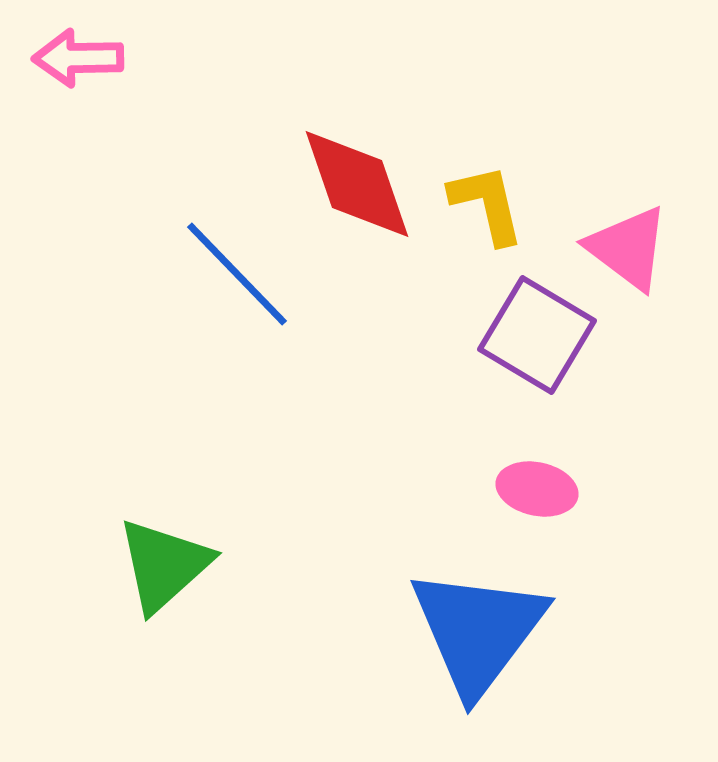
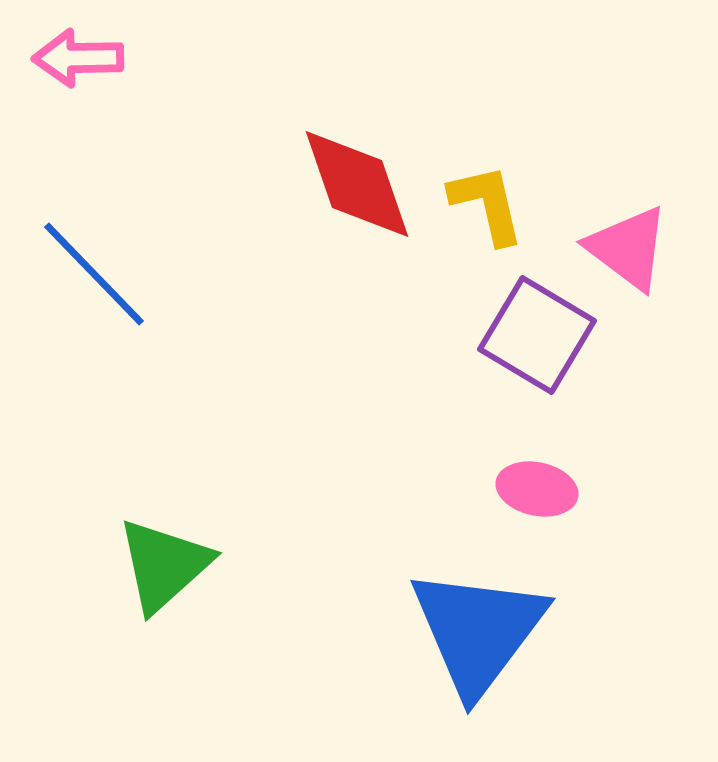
blue line: moved 143 px left
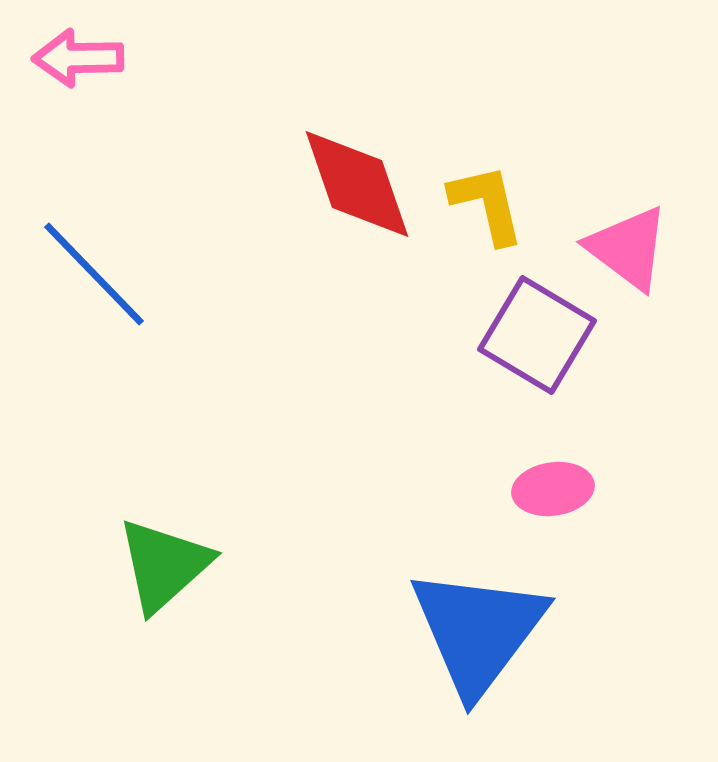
pink ellipse: moved 16 px right; rotated 20 degrees counterclockwise
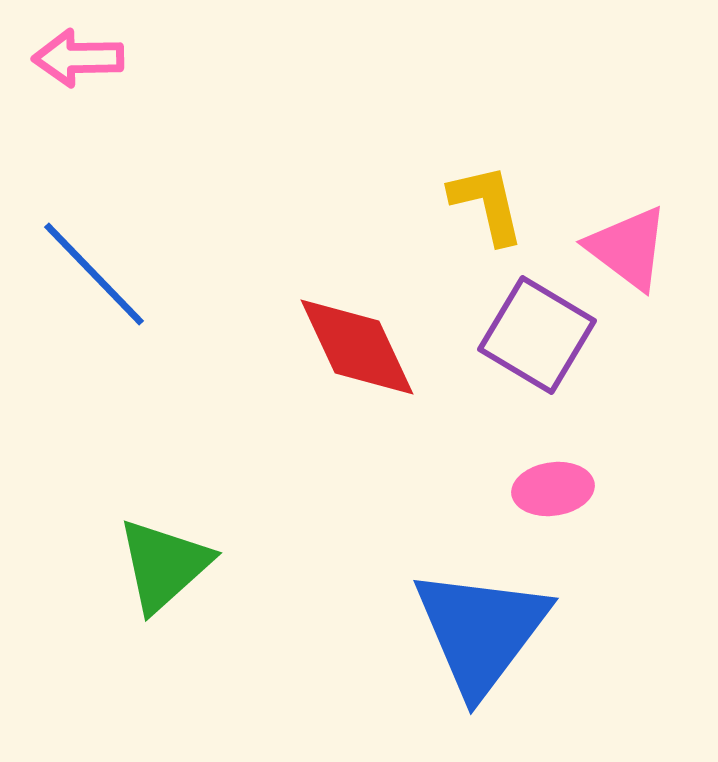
red diamond: moved 163 px down; rotated 6 degrees counterclockwise
blue triangle: moved 3 px right
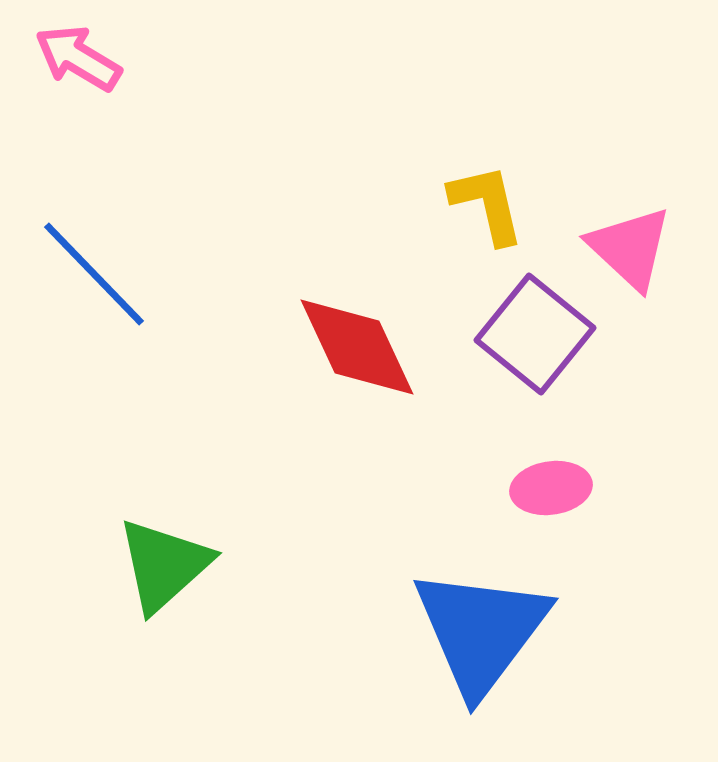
pink arrow: rotated 32 degrees clockwise
pink triangle: moved 2 px right; rotated 6 degrees clockwise
purple square: moved 2 px left, 1 px up; rotated 8 degrees clockwise
pink ellipse: moved 2 px left, 1 px up
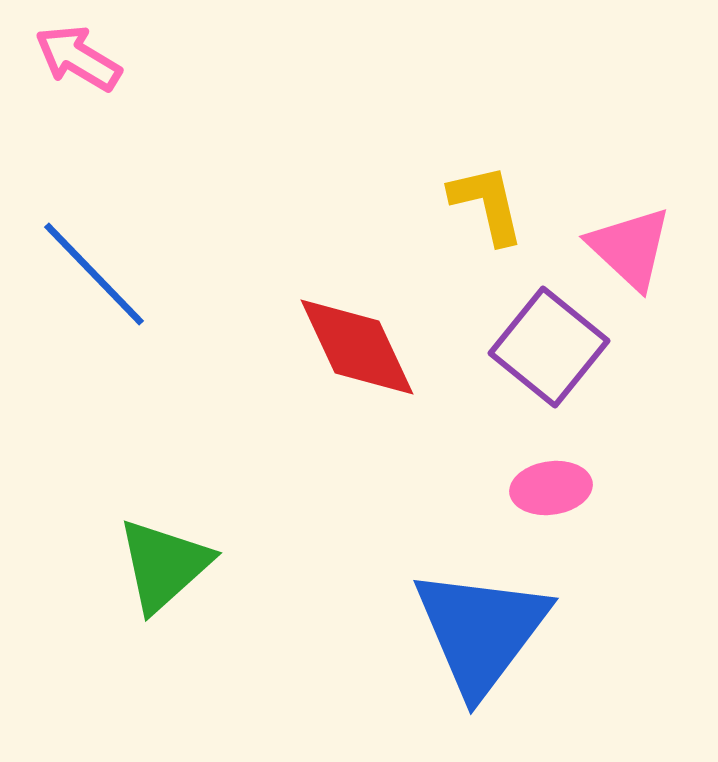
purple square: moved 14 px right, 13 px down
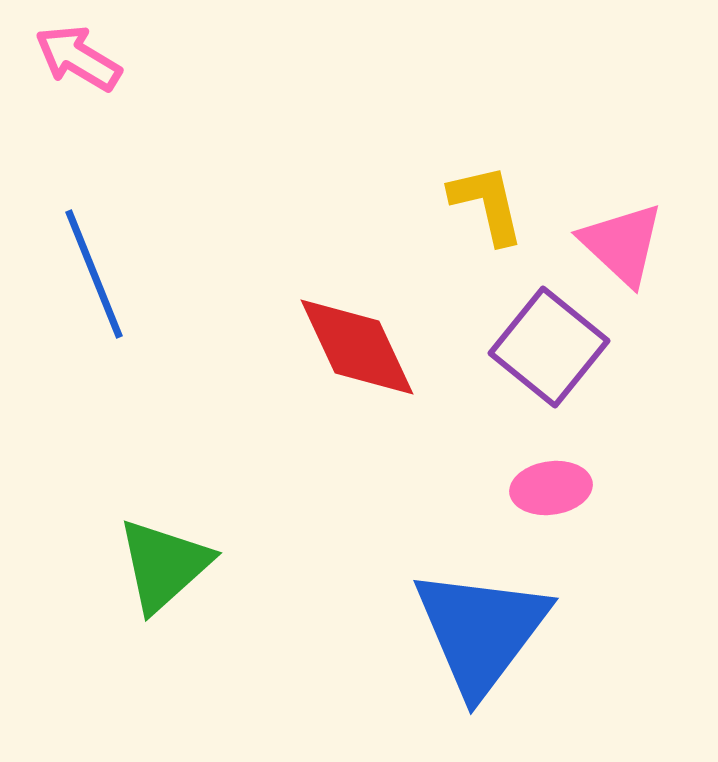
pink triangle: moved 8 px left, 4 px up
blue line: rotated 22 degrees clockwise
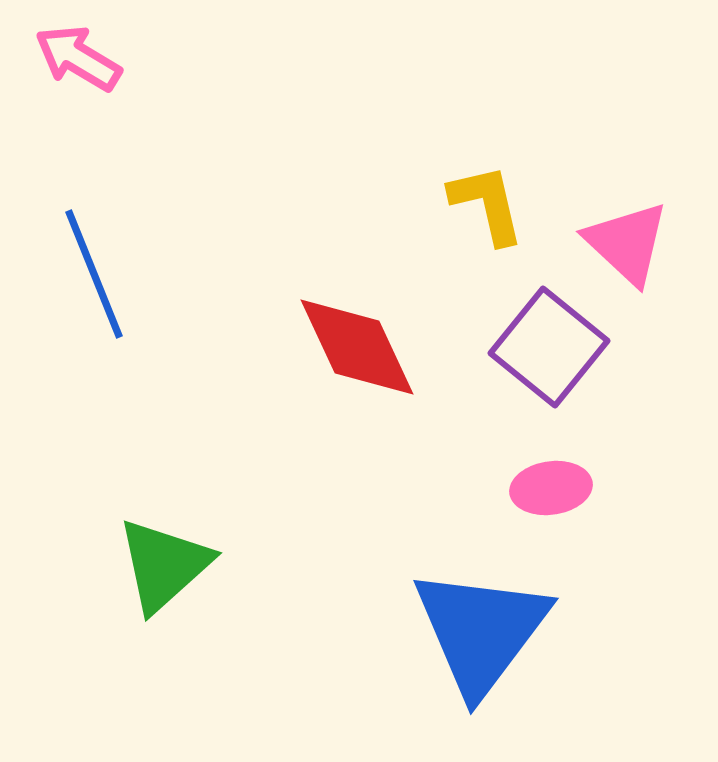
pink triangle: moved 5 px right, 1 px up
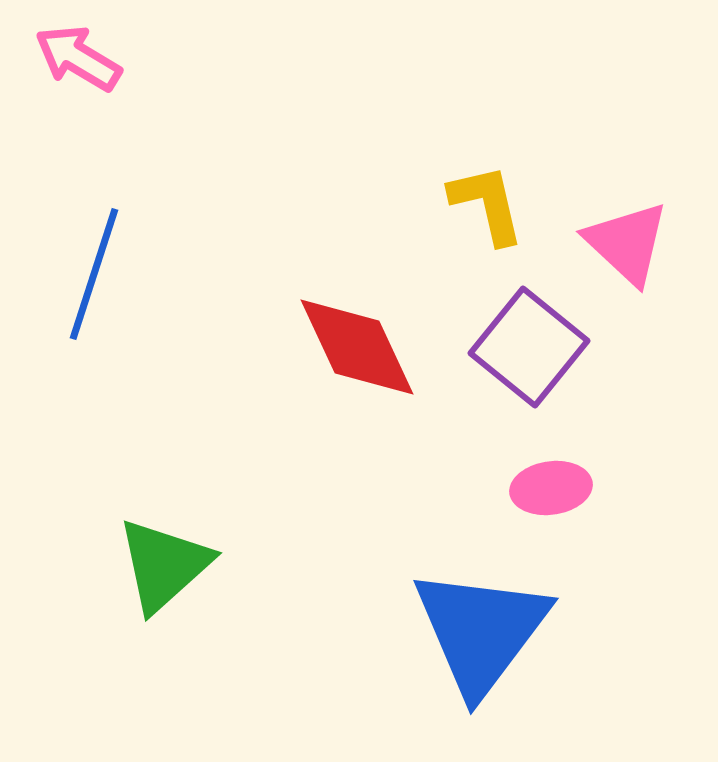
blue line: rotated 40 degrees clockwise
purple square: moved 20 px left
